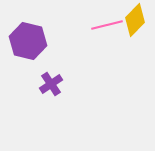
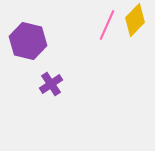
pink line: rotated 52 degrees counterclockwise
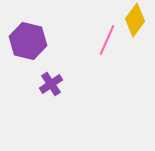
yellow diamond: rotated 8 degrees counterclockwise
pink line: moved 15 px down
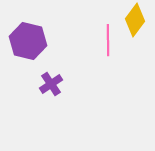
pink line: moved 1 px right; rotated 24 degrees counterclockwise
